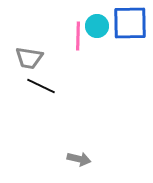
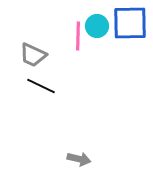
gray trapezoid: moved 4 px right, 3 px up; rotated 16 degrees clockwise
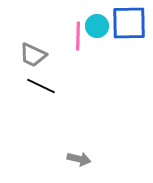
blue square: moved 1 px left
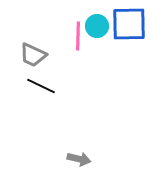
blue square: moved 1 px down
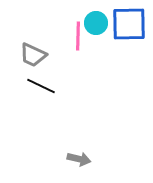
cyan circle: moved 1 px left, 3 px up
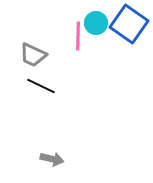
blue square: rotated 36 degrees clockwise
gray arrow: moved 27 px left
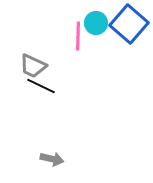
blue square: rotated 6 degrees clockwise
gray trapezoid: moved 11 px down
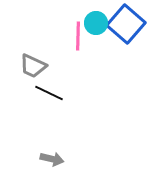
blue square: moved 3 px left
black line: moved 8 px right, 7 px down
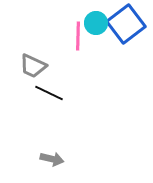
blue square: rotated 12 degrees clockwise
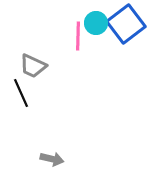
black line: moved 28 px left; rotated 40 degrees clockwise
